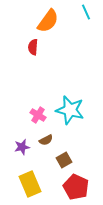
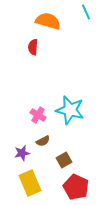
orange semicircle: rotated 110 degrees counterclockwise
brown semicircle: moved 3 px left, 1 px down
purple star: moved 6 px down
yellow rectangle: moved 1 px up
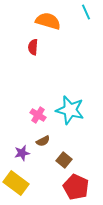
brown square: rotated 21 degrees counterclockwise
yellow rectangle: moved 14 px left; rotated 30 degrees counterclockwise
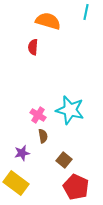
cyan line: rotated 35 degrees clockwise
brown semicircle: moved 5 px up; rotated 72 degrees counterclockwise
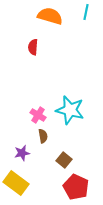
orange semicircle: moved 2 px right, 5 px up
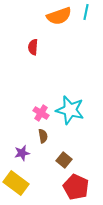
orange semicircle: moved 9 px right; rotated 145 degrees clockwise
pink cross: moved 3 px right, 2 px up
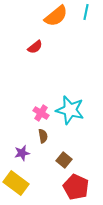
orange semicircle: moved 3 px left; rotated 20 degrees counterclockwise
red semicircle: moved 2 px right; rotated 133 degrees counterclockwise
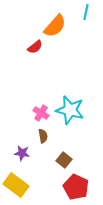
orange semicircle: moved 1 px left, 10 px down; rotated 10 degrees counterclockwise
purple star: rotated 21 degrees clockwise
yellow rectangle: moved 2 px down
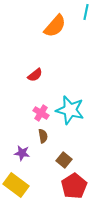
red semicircle: moved 28 px down
red pentagon: moved 2 px left, 1 px up; rotated 15 degrees clockwise
